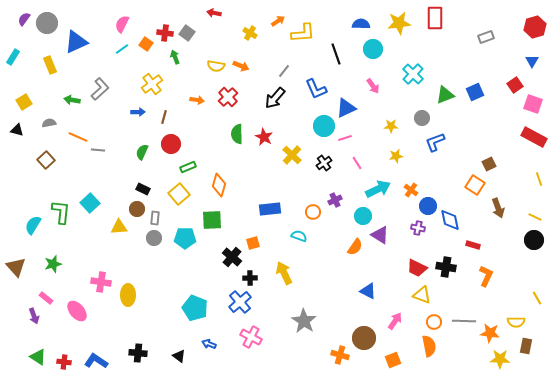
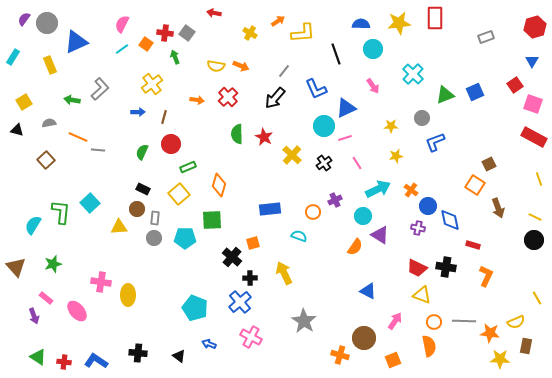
yellow semicircle at (516, 322): rotated 24 degrees counterclockwise
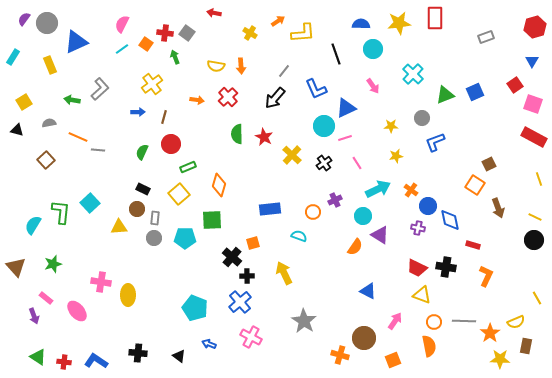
orange arrow at (241, 66): rotated 63 degrees clockwise
black cross at (250, 278): moved 3 px left, 2 px up
orange star at (490, 333): rotated 30 degrees clockwise
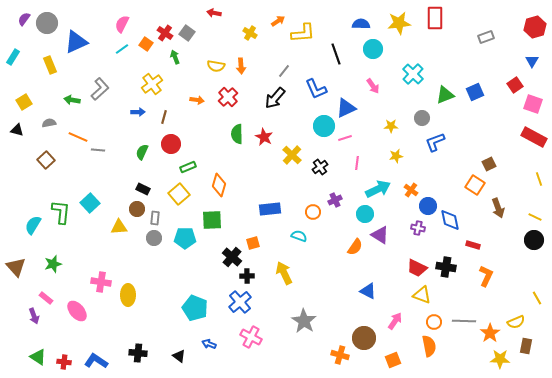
red cross at (165, 33): rotated 28 degrees clockwise
black cross at (324, 163): moved 4 px left, 4 px down
pink line at (357, 163): rotated 40 degrees clockwise
cyan circle at (363, 216): moved 2 px right, 2 px up
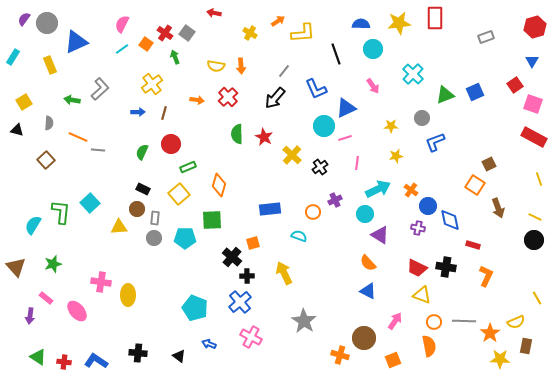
brown line at (164, 117): moved 4 px up
gray semicircle at (49, 123): rotated 104 degrees clockwise
orange semicircle at (355, 247): moved 13 px right, 16 px down; rotated 102 degrees clockwise
purple arrow at (34, 316): moved 4 px left; rotated 28 degrees clockwise
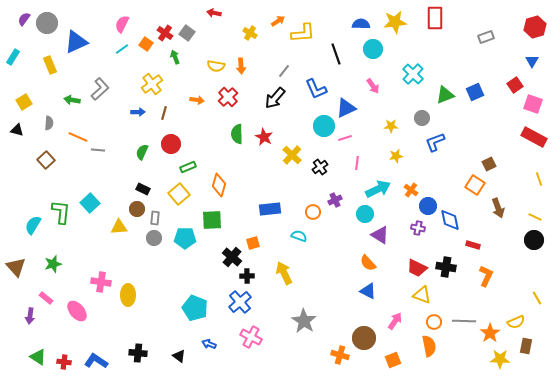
yellow star at (399, 23): moved 4 px left, 1 px up
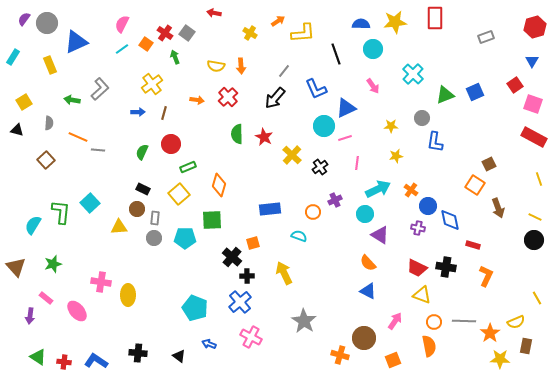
blue L-shape at (435, 142): rotated 60 degrees counterclockwise
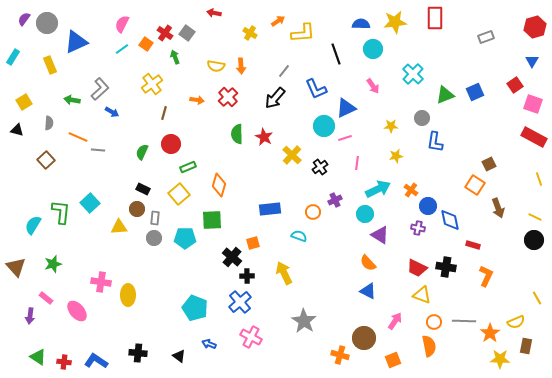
blue arrow at (138, 112): moved 26 px left; rotated 32 degrees clockwise
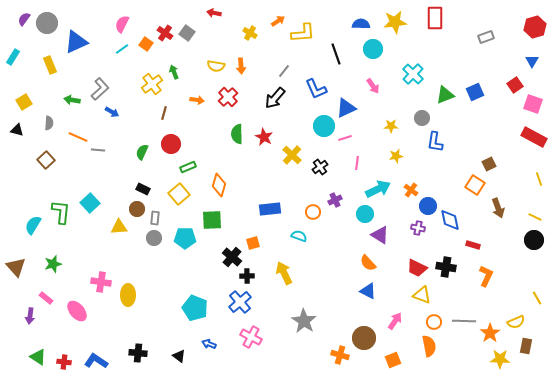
green arrow at (175, 57): moved 1 px left, 15 px down
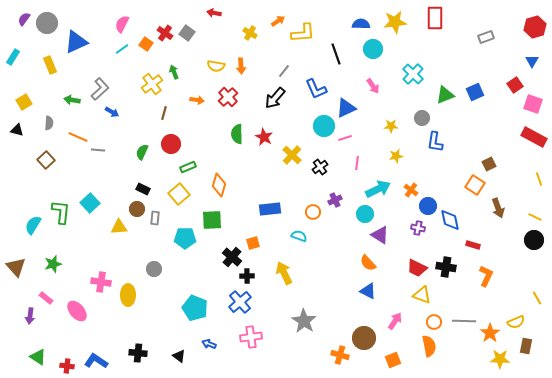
gray circle at (154, 238): moved 31 px down
pink cross at (251, 337): rotated 35 degrees counterclockwise
red cross at (64, 362): moved 3 px right, 4 px down
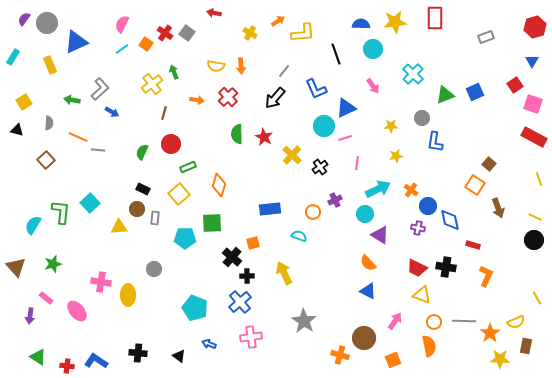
brown square at (489, 164): rotated 24 degrees counterclockwise
green square at (212, 220): moved 3 px down
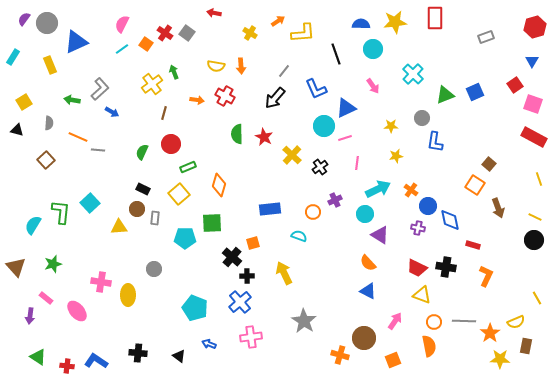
red cross at (228, 97): moved 3 px left, 1 px up; rotated 18 degrees counterclockwise
